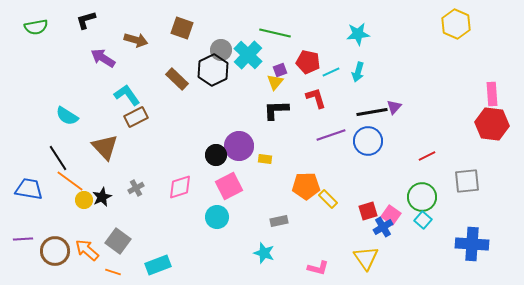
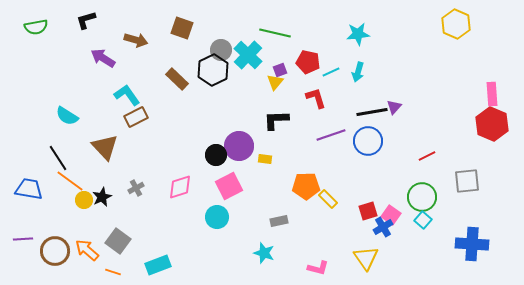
black L-shape at (276, 110): moved 10 px down
red hexagon at (492, 124): rotated 16 degrees clockwise
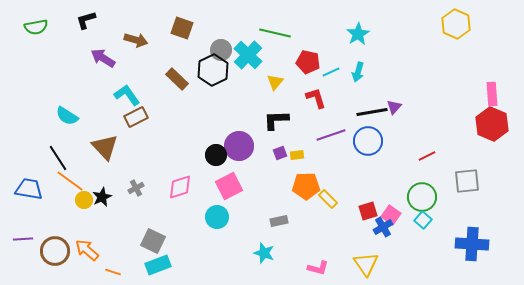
cyan star at (358, 34): rotated 25 degrees counterclockwise
purple square at (280, 70): moved 83 px down
yellow rectangle at (265, 159): moved 32 px right, 4 px up; rotated 16 degrees counterclockwise
gray square at (118, 241): moved 35 px right; rotated 10 degrees counterclockwise
yellow triangle at (366, 258): moved 6 px down
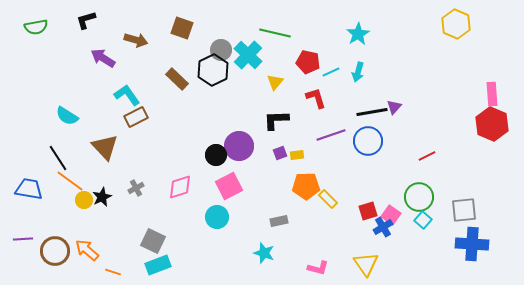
gray square at (467, 181): moved 3 px left, 29 px down
green circle at (422, 197): moved 3 px left
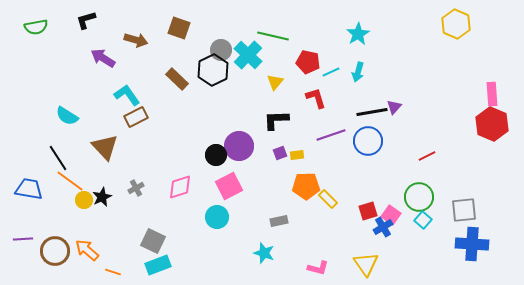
brown square at (182, 28): moved 3 px left
green line at (275, 33): moved 2 px left, 3 px down
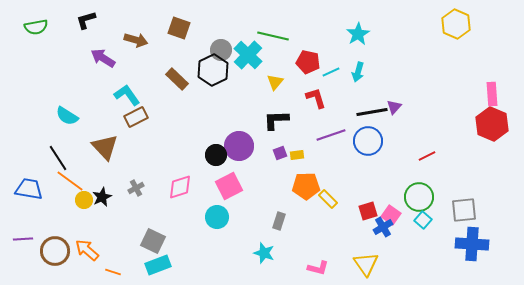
gray rectangle at (279, 221): rotated 60 degrees counterclockwise
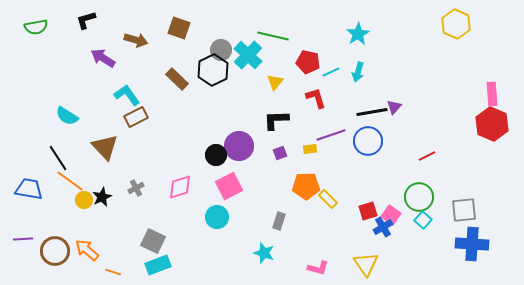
yellow rectangle at (297, 155): moved 13 px right, 6 px up
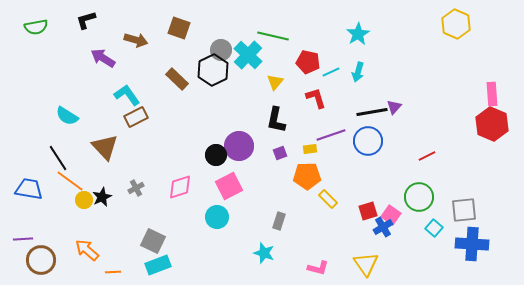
black L-shape at (276, 120): rotated 76 degrees counterclockwise
orange pentagon at (306, 186): moved 1 px right, 10 px up
cyan square at (423, 220): moved 11 px right, 8 px down
brown circle at (55, 251): moved 14 px left, 9 px down
orange line at (113, 272): rotated 21 degrees counterclockwise
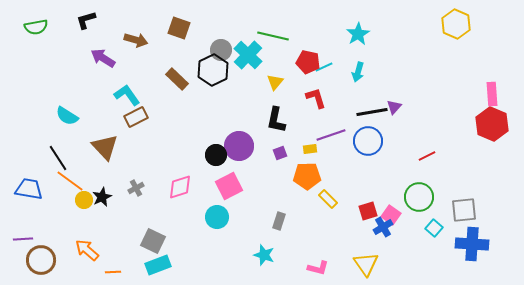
cyan line at (331, 72): moved 7 px left, 5 px up
cyan star at (264, 253): moved 2 px down
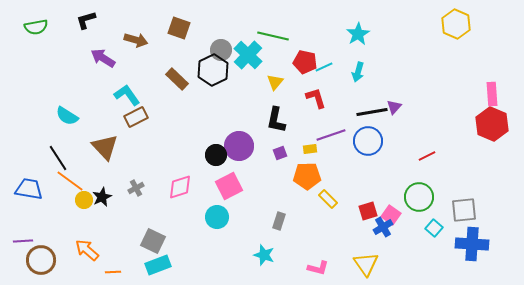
red pentagon at (308, 62): moved 3 px left
purple line at (23, 239): moved 2 px down
